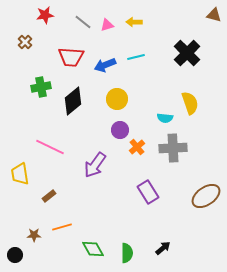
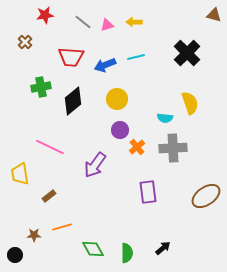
purple rectangle: rotated 25 degrees clockwise
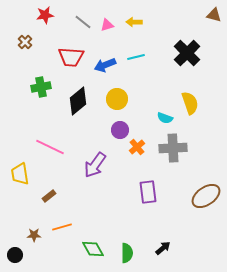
black diamond: moved 5 px right
cyan semicircle: rotated 14 degrees clockwise
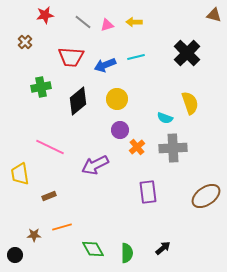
purple arrow: rotated 28 degrees clockwise
brown rectangle: rotated 16 degrees clockwise
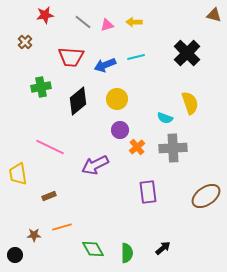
yellow trapezoid: moved 2 px left
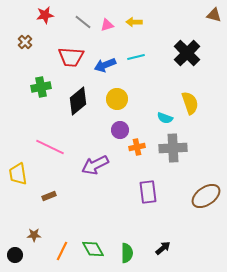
orange cross: rotated 28 degrees clockwise
orange line: moved 24 px down; rotated 48 degrees counterclockwise
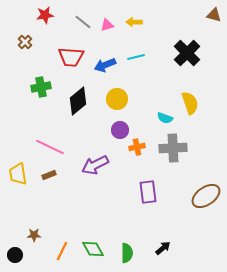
brown rectangle: moved 21 px up
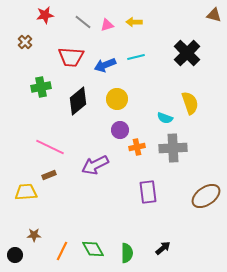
yellow trapezoid: moved 8 px right, 18 px down; rotated 95 degrees clockwise
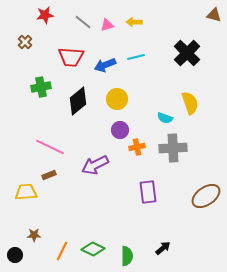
green diamond: rotated 35 degrees counterclockwise
green semicircle: moved 3 px down
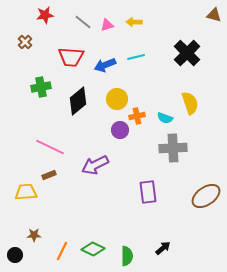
orange cross: moved 31 px up
